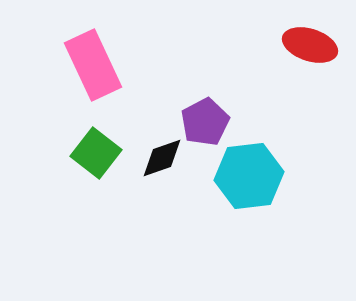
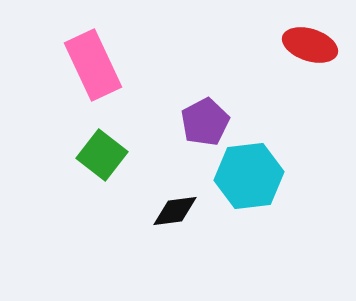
green square: moved 6 px right, 2 px down
black diamond: moved 13 px right, 53 px down; rotated 12 degrees clockwise
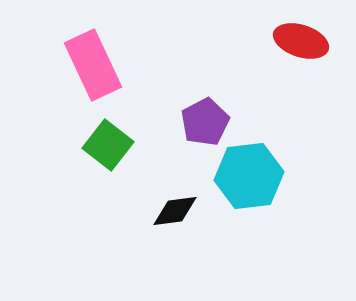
red ellipse: moved 9 px left, 4 px up
green square: moved 6 px right, 10 px up
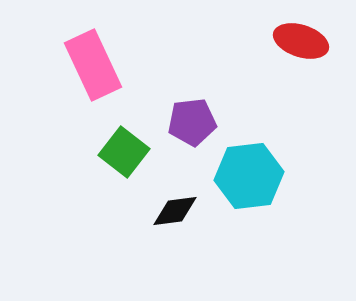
purple pentagon: moved 13 px left; rotated 21 degrees clockwise
green square: moved 16 px right, 7 px down
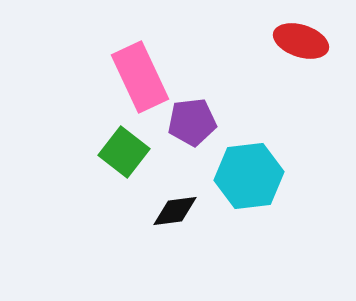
pink rectangle: moved 47 px right, 12 px down
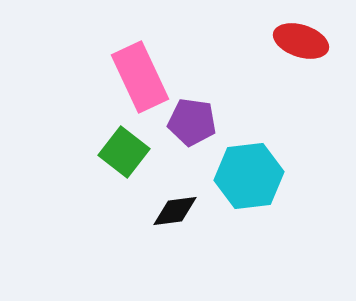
purple pentagon: rotated 15 degrees clockwise
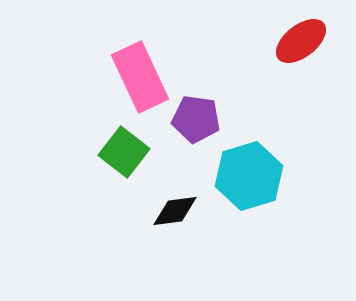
red ellipse: rotated 56 degrees counterclockwise
purple pentagon: moved 4 px right, 3 px up
cyan hexagon: rotated 10 degrees counterclockwise
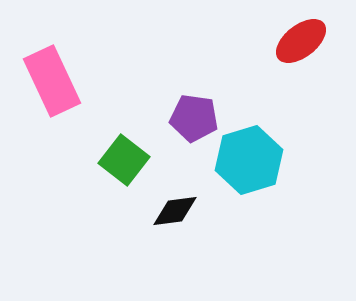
pink rectangle: moved 88 px left, 4 px down
purple pentagon: moved 2 px left, 1 px up
green square: moved 8 px down
cyan hexagon: moved 16 px up
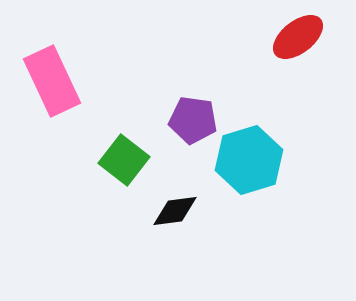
red ellipse: moved 3 px left, 4 px up
purple pentagon: moved 1 px left, 2 px down
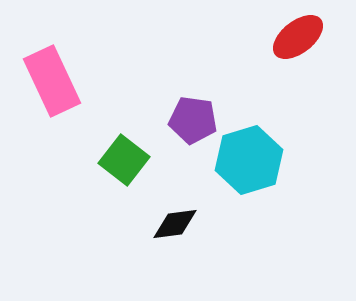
black diamond: moved 13 px down
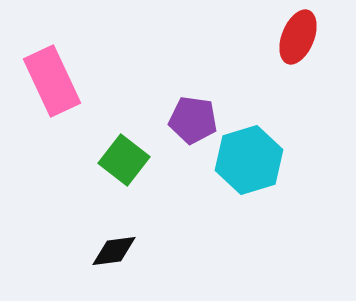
red ellipse: rotated 30 degrees counterclockwise
black diamond: moved 61 px left, 27 px down
